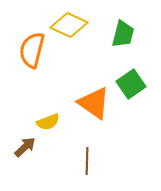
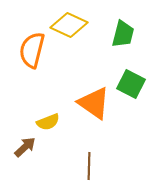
green square: rotated 28 degrees counterclockwise
brown line: moved 2 px right, 5 px down
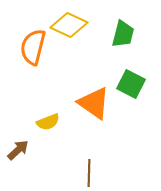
orange semicircle: moved 1 px right, 3 px up
brown arrow: moved 7 px left, 3 px down
brown line: moved 7 px down
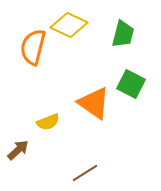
brown line: moved 4 px left; rotated 56 degrees clockwise
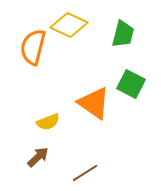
brown arrow: moved 20 px right, 7 px down
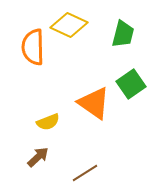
orange semicircle: rotated 15 degrees counterclockwise
green square: rotated 28 degrees clockwise
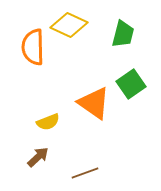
brown line: rotated 12 degrees clockwise
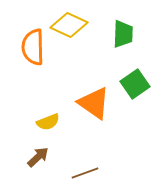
green trapezoid: rotated 12 degrees counterclockwise
green square: moved 4 px right
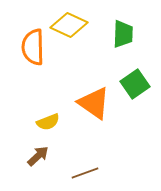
brown arrow: moved 1 px up
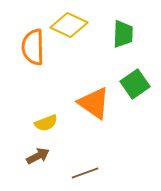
yellow semicircle: moved 2 px left, 1 px down
brown arrow: rotated 15 degrees clockwise
